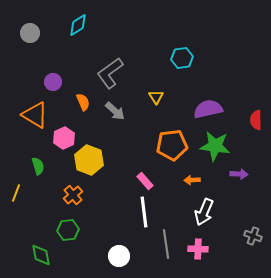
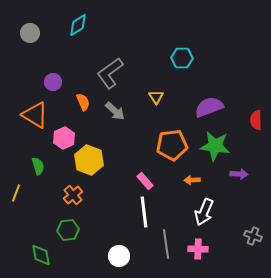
cyan hexagon: rotated 10 degrees clockwise
purple semicircle: moved 1 px right, 2 px up; rotated 8 degrees counterclockwise
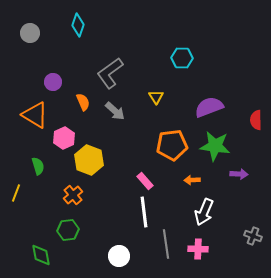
cyan diamond: rotated 40 degrees counterclockwise
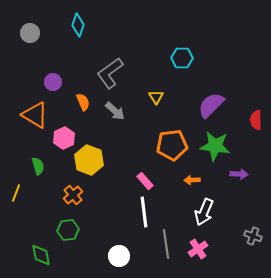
purple semicircle: moved 2 px right, 2 px up; rotated 24 degrees counterclockwise
pink cross: rotated 36 degrees counterclockwise
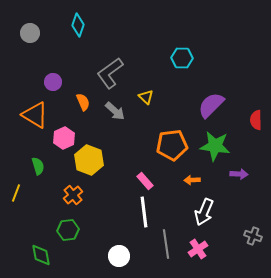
yellow triangle: moved 10 px left; rotated 14 degrees counterclockwise
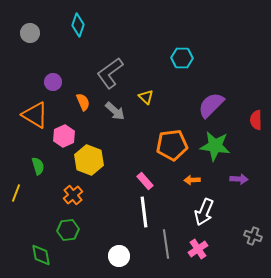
pink hexagon: moved 2 px up
purple arrow: moved 5 px down
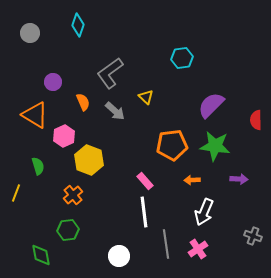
cyan hexagon: rotated 10 degrees counterclockwise
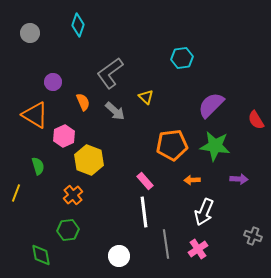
red semicircle: rotated 30 degrees counterclockwise
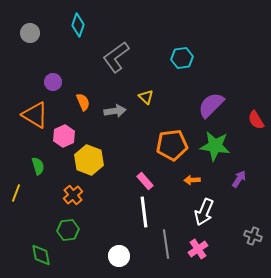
gray L-shape: moved 6 px right, 16 px up
gray arrow: rotated 50 degrees counterclockwise
purple arrow: rotated 60 degrees counterclockwise
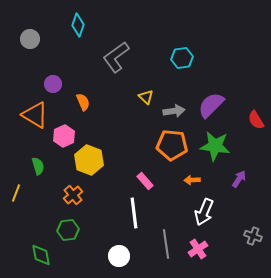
gray circle: moved 6 px down
purple circle: moved 2 px down
gray arrow: moved 59 px right
orange pentagon: rotated 12 degrees clockwise
white line: moved 10 px left, 1 px down
